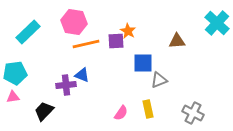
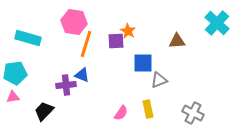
cyan rectangle: moved 6 px down; rotated 60 degrees clockwise
orange line: rotated 60 degrees counterclockwise
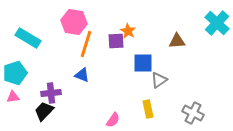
cyan rectangle: rotated 15 degrees clockwise
cyan pentagon: rotated 10 degrees counterclockwise
gray triangle: rotated 12 degrees counterclockwise
purple cross: moved 15 px left, 8 px down
pink semicircle: moved 8 px left, 7 px down
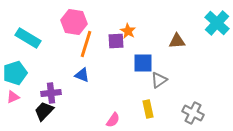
pink triangle: rotated 16 degrees counterclockwise
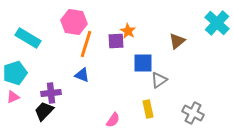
brown triangle: rotated 36 degrees counterclockwise
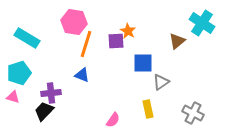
cyan cross: moved 15 px left; rotated 10 degrees counterclockwise
cyan rectangle: moved 1 px left
cyan pentagon: moved 4 px right
gray triangle: moved 2 px right, 2 px down
pink triangle: rotated 40 degrees clockwise
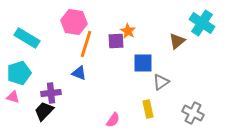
blue triangle: moved 3 px left, 2 px up
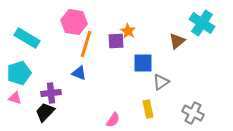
pink triangle: moved 2 px right, 1 px down
black trapezoid: moved 1 px right, 1 px down
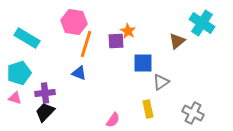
purple cross: moved 6 px left
